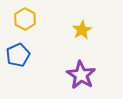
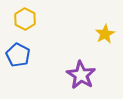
yellow star: moved 23 px right, 4 px down
blue pentagon: rotated 20 degrees counterclockwise
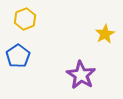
yellow hexagon: rotated 10 degrees clockwise
blue pentagon: moved 1 px down; rotated 10 degrees clockwise
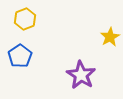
yellow star: moved 5 px right, 3 px down
blue pentagon: moved 2 px right
